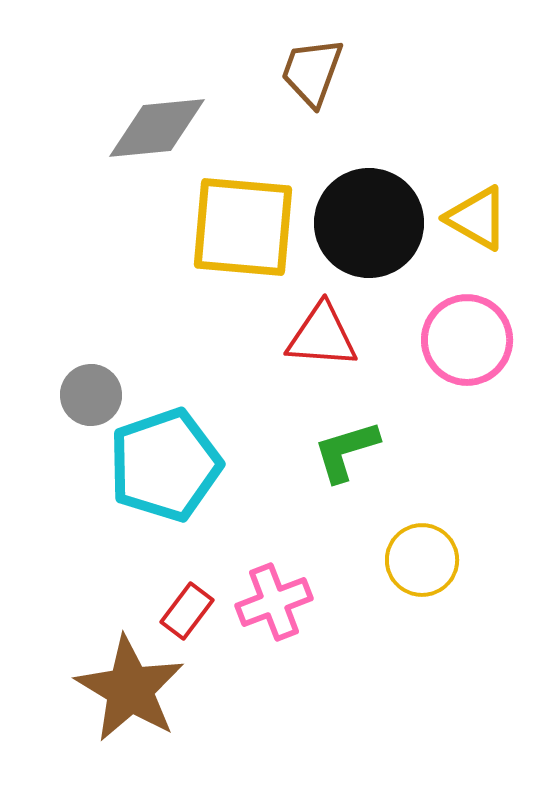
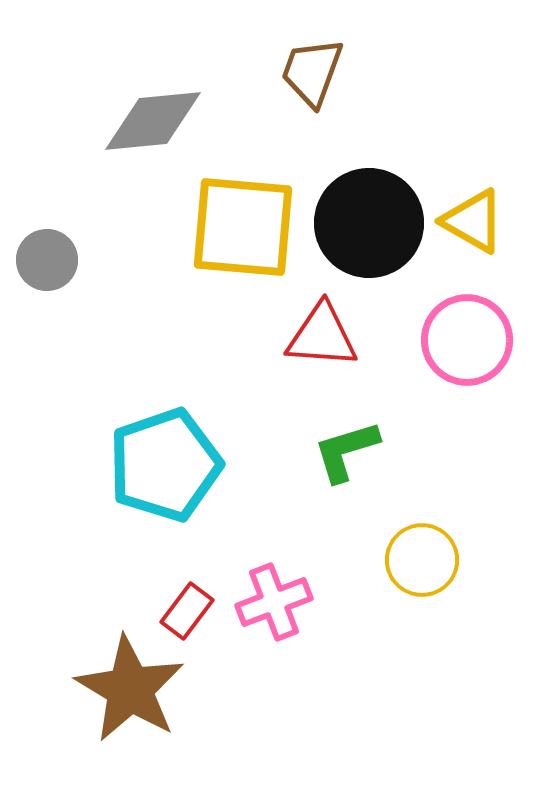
gray diamond: moved 4 px left, 7 px up
yellow triangle: moved 4 px left, 3 px down
gray circle: moved 44 px left, 135 px up
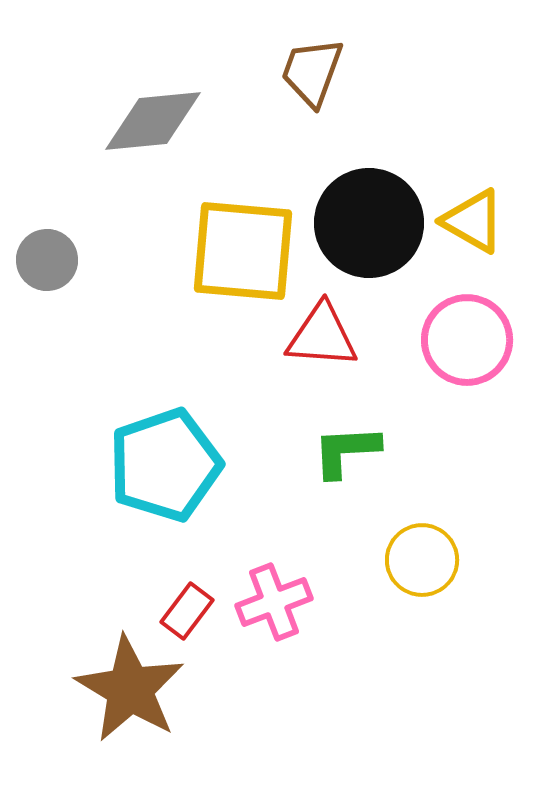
yellow square: moved 24 px down
green L-shape: rotated 14 degrees clockwise
